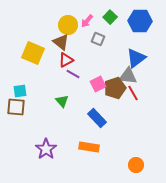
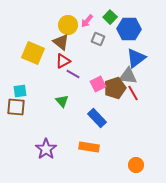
blue hexagon: moved 11 px left, 8 px down
red triangle: moved 3 px left, 1 px down
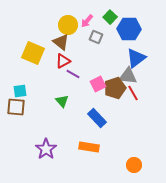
gray square: moved 2 px left, 2 px up
orange circle: moved 2 px left
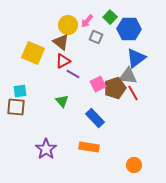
blue rectangle: moved 2 px left
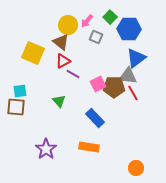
brown pentagon: moved 1 px left, 1 px up; rotated 20 degrees clockwise
green triangle: moved 3 px left
orange circle: moved 2 px right, 3 px down
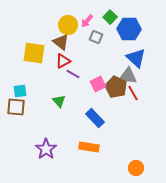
yellow square: moved 1 px right; rotated 15 degrees counterclockwise
blue triangle: rotated 40 degrees counterclockwise
brown pentagon: moved 2 px right; rotated 25 degrees clockwise
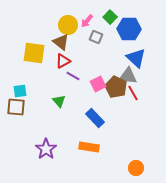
purple line: moved 2 px down
